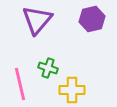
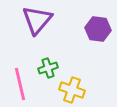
purple hexagon: moved 6 px right, 10 px down; rotated 20 degrees clockwise
green cross: rotated 36 degrees counterclockwise
yellow cross: rotated 20 degrees clockwise
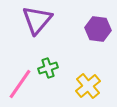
pink line: rotated 48 degrees clockwise
yellow cross: moved 16 px right, 4 px up; rotated 30 degrees clockwise
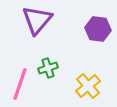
pink line: rotated 16 degrees counterclockwise
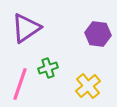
purple triangle: moved 11 px left, 8 px down; rotated 16 degrees clockwise
purple hexagon: moved 5 px down
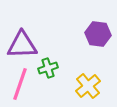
purple triangle: moved 4 px left, 17 px down; rotated 32 degrees clockwise
